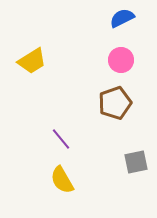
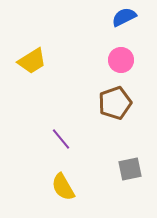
blue semicircle: moved 2 px right, 1 px up
gray square: moved 6 px left, 7 px down
yellow semicircle: moved 1 px right, 7 px down
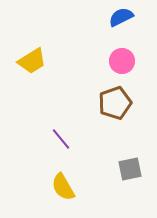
blue semicircle: moved 3 px left
pink circle: moved 1 px right, 1 px down
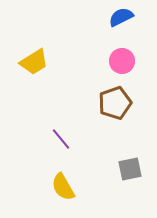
yellow trapezoid: moved 2 px right, 1 px down
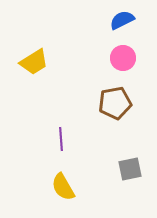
blue semicircle: moved 1 px right, 3 px down
pink circle: moved 1 px right, 3 px up
brown pentagon: rotated 8 degrees clockwise
purple line: rotated 35 degrees clockwise
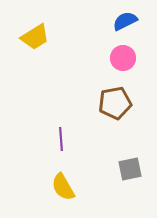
blue semicircle: moved 3 px right, 1 px down
yellow trapezoid: moved 1 px right, 25 px up
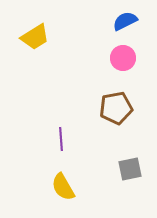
brown pentagon: moved 1 px right, 5 px down
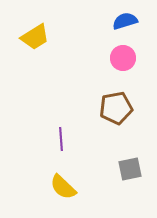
blue semicircle: rotated 10 degrees clockwise
yellow semicircle: rotated 16 degrees counterclockwise
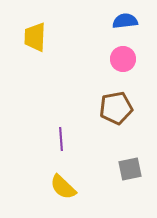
blue semicircle: rotated 10 degrees clockwise
yellow trapezoid: rotated 124 degrees clockwise
pink circle: moved 1 px down
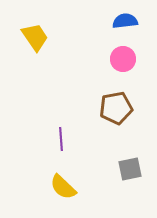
yellow trapezoid: rotated 144 degrees clockwise
